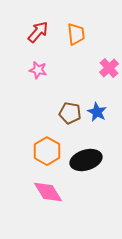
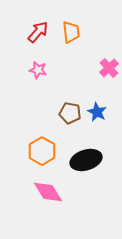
orange trapezoid: moved 5 px left, 2 px up
orange hexagon: moved 5 px left
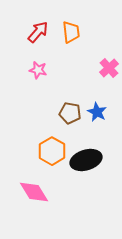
orange hexagon: moved 10 px right
pink diamond: moved 14 px left
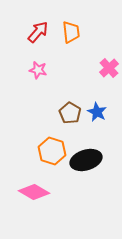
brown pentagon: rotated 20 degrees clockwise
orange hexagon: rotated 12 degrees counterclockwise
pink diamond: rotated 28 degrees counterclockwise
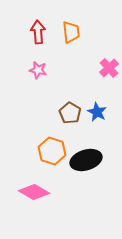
red arrow: rotated 45 degrees counterclockwise
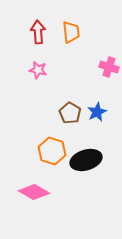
pink cross: moved 1 px up; rotated 30 degrees counterclockwise
blue star: rotated 18 degrees clockwise
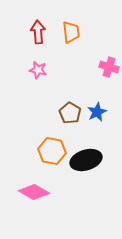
orange hexagon: rotated 8 degrees counterclockwise
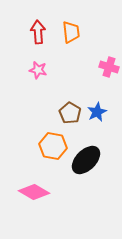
orange hexagon: moved 1 px right, 5 px up
black ellipse: rotated 28 degrees counterclockwise
